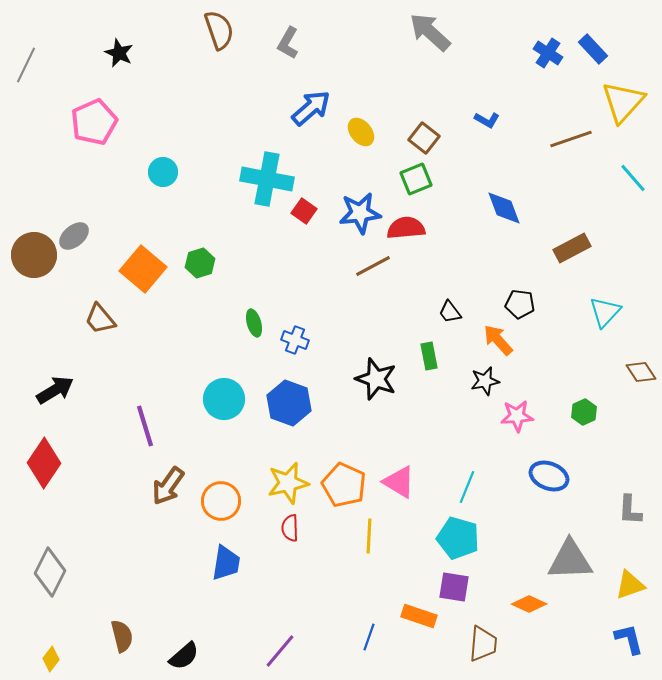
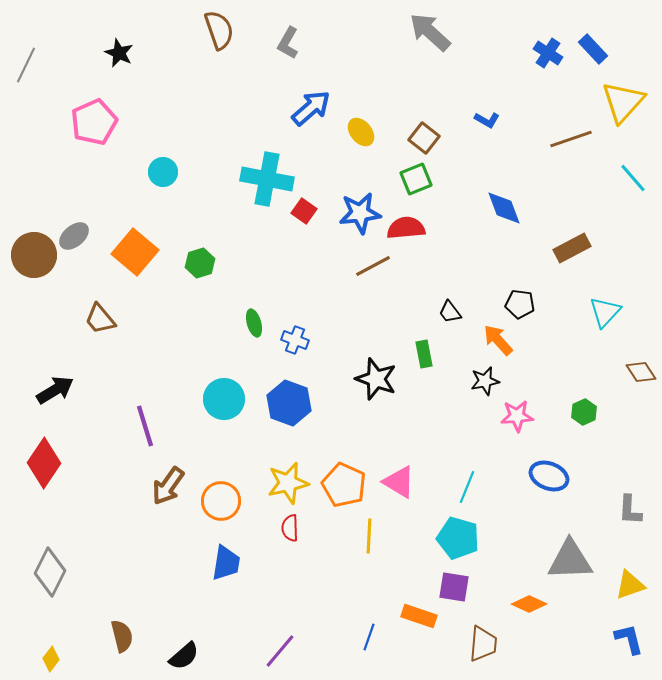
orange square at (143, 269): moved 8 px left, 17 px up
green rectangle at (429, 356): moved 5 px left, 2 px up
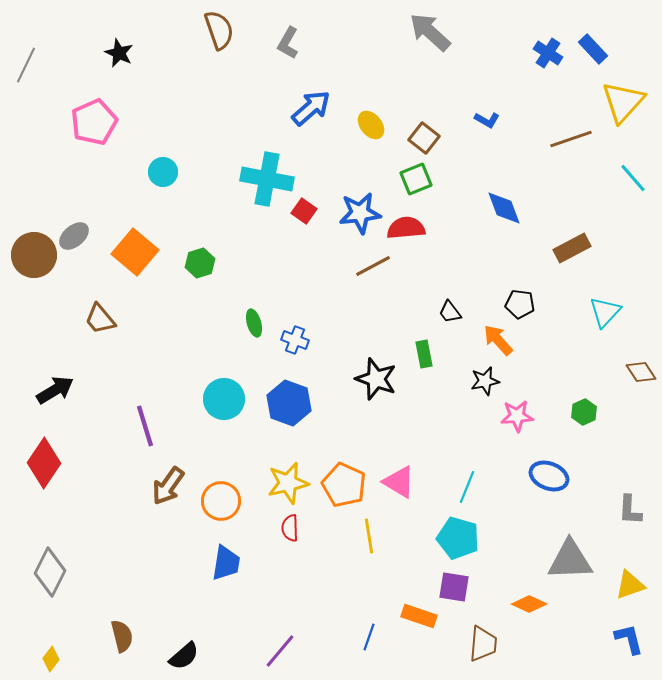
yellow ellipse at (361, 132): moved 10 px right, 7 px up
yellow line at (369, 536): rotated 12 degrees counterclockwise
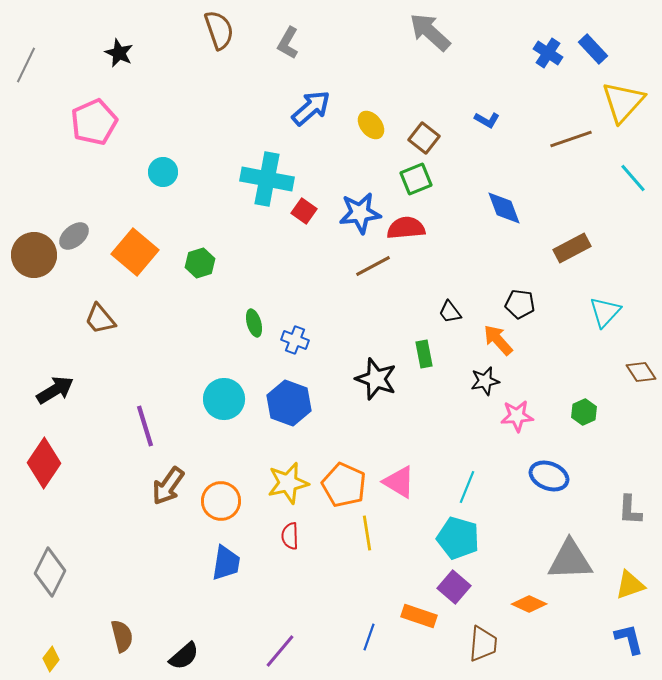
red semicircle at (290, 528): moved 8 px down
yellow line at (369, 536): moved 2 px left, 3 px up
purple square at (454, 587): rotated 32 degrees clockwise
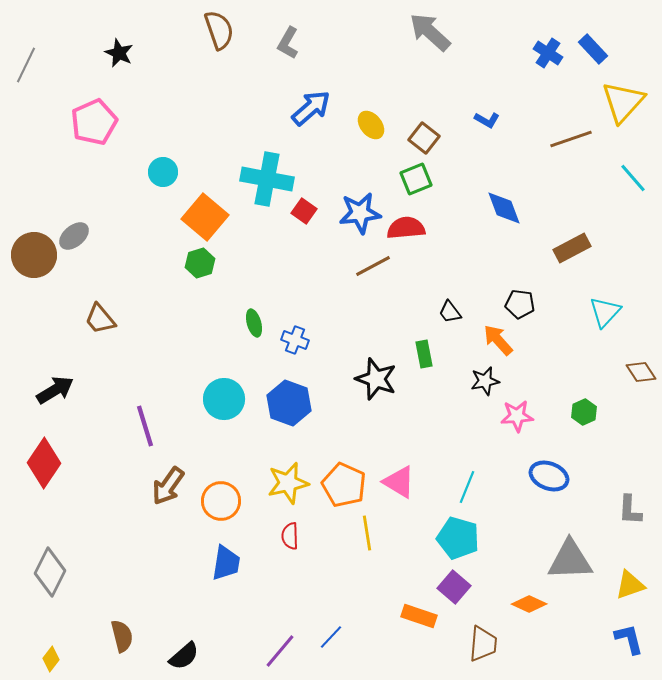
orange square at (135, 252): moved 70 px right, 35 px up
blue line at (369, 637): moved 38 px left; rotated 24 degrees clockwise
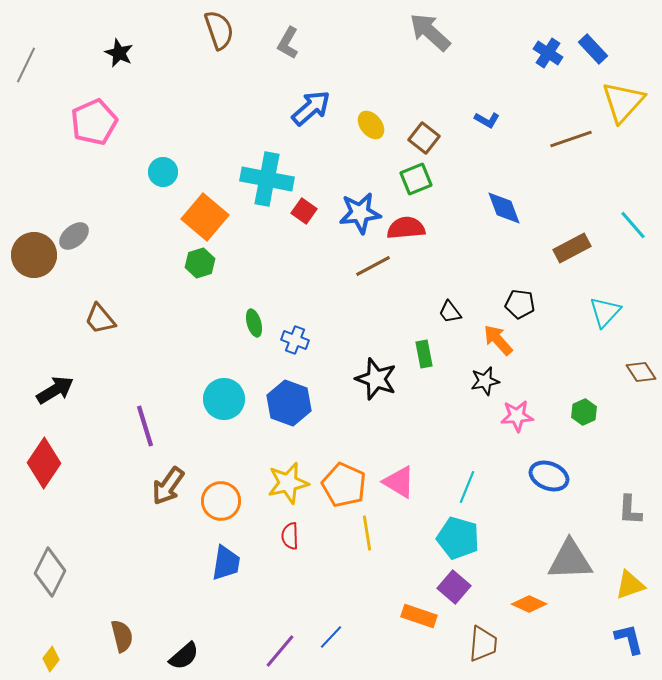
cyan line at (633, 178): moved 47 px down
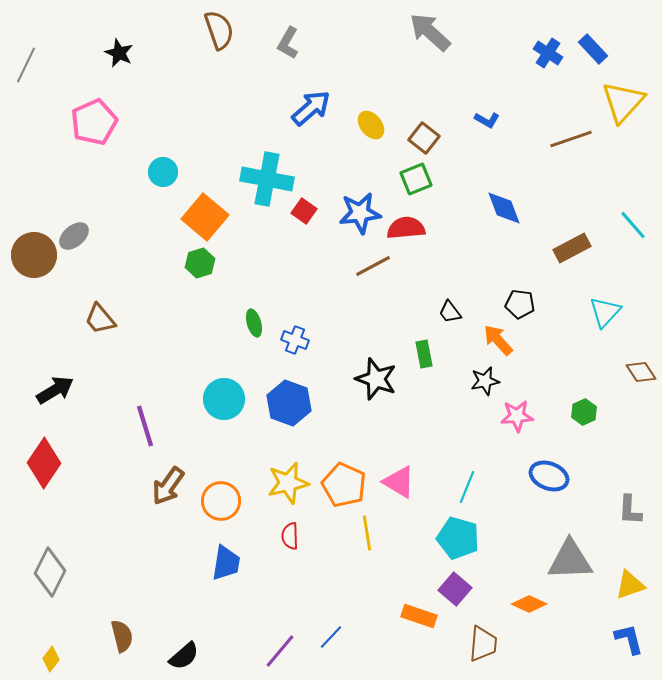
purple square at (454, 587): moved 1 px right, 2 px down
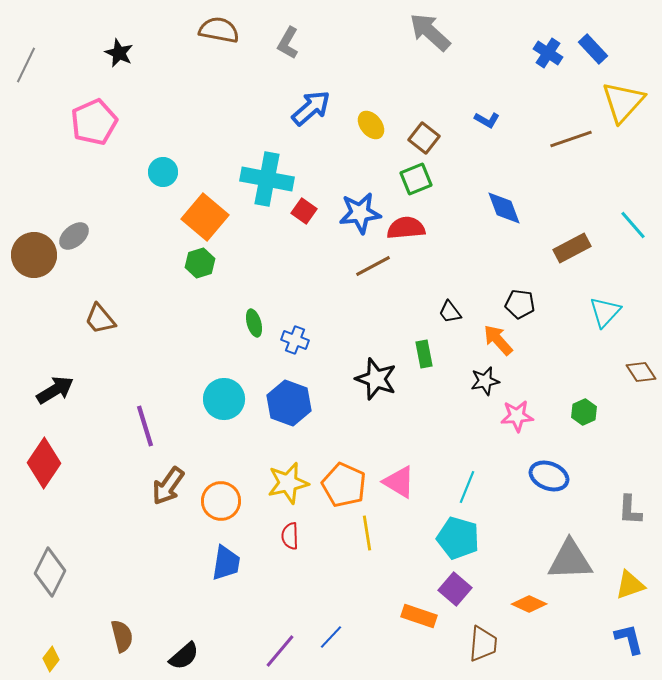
brown semicircle at (219, 30): rotated 60 degrees counterclockwise
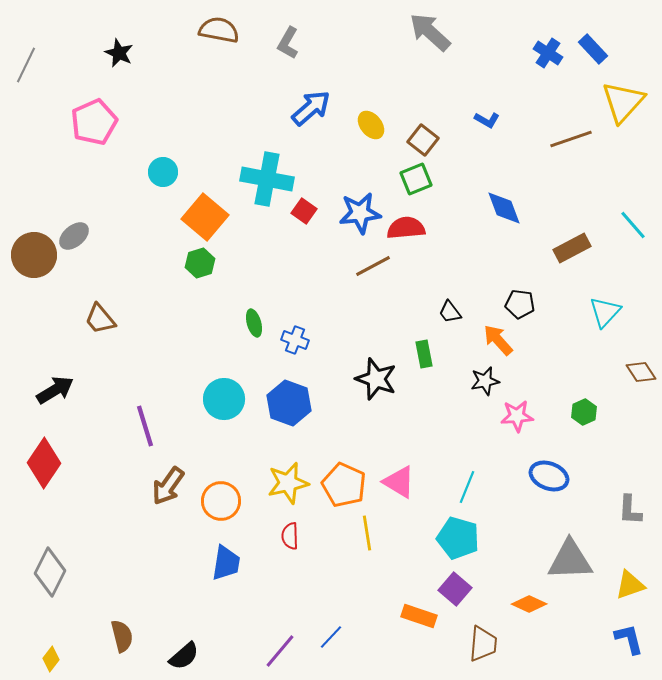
brown square at (424, 138): moved 1 px left, 2 px down
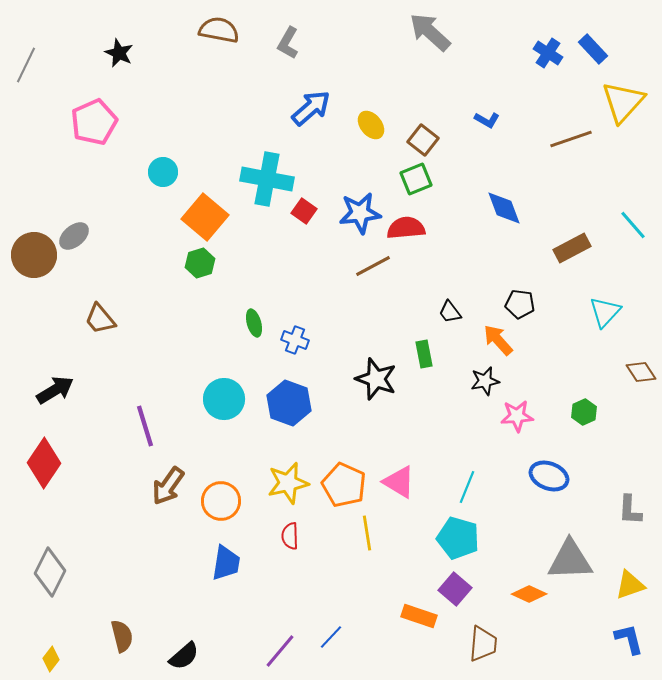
orange diamond at (529, 604): moved 10 px up
